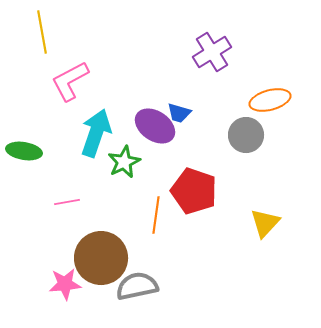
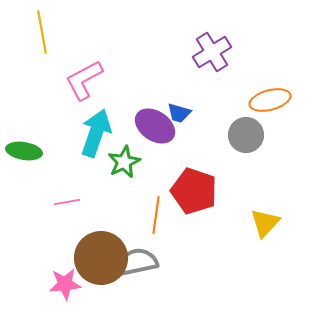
pink L-shape: moved 14 px right, 1 px up
gray semicircle: moved 24 px up
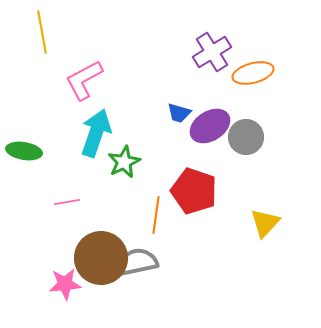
orange ellipse: moved 17 px left, 27 px up
purple ellipse: moved 55 px right; rotated 66 degrees counterclockwise
gray circle: moved 2 px down
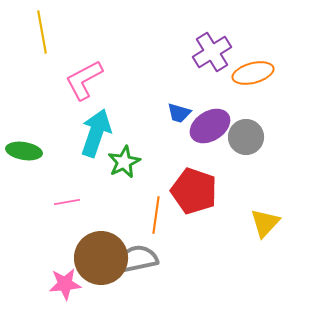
gray semicircle: moved 3 px up
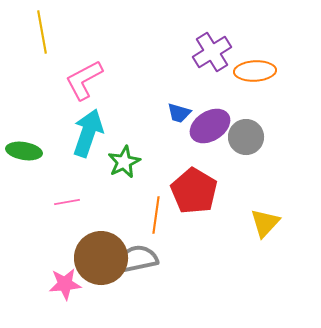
orange ellipse: moved 2 px right, 2 px up; rotated 12 degrees clockwise
cyan arrow: moved 8 px left
red pentagon: rotated 12 degrees clockwise
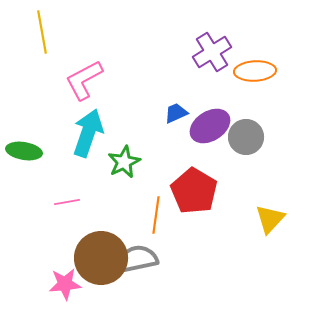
blue trapezoid: moved 3 px left; rotated 140 degrees clockwise
yellow triangle: moved 5 px right, 4 px up
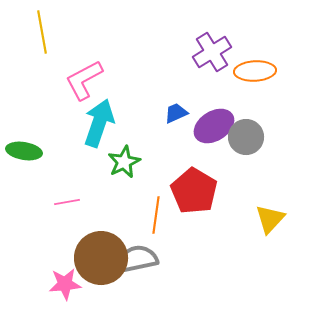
purple ellipse: moved 4 px right
cyan arrow: moved 11 px right, 10 px up
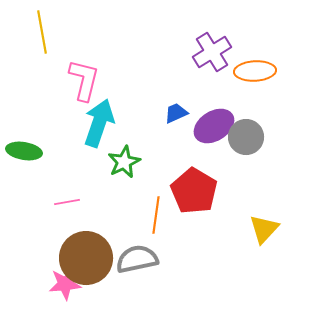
pink L-shape: rotated 132 degrees clockwise
yellow triangle: moved 6 px left, 10 px down
brown circle: moved 15 px left
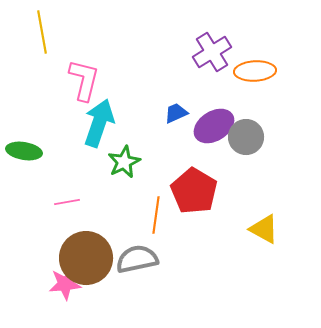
yellow triangle: rotated 44 degrees counterclockwise
